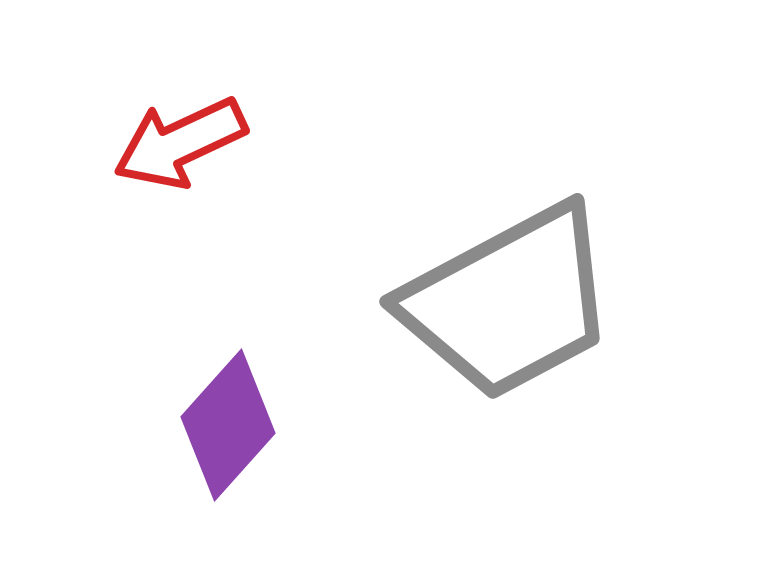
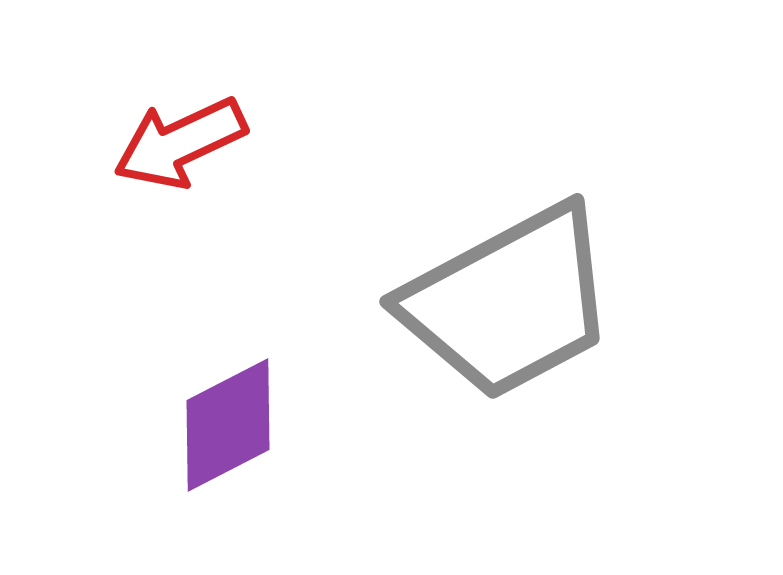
purple diamond: rotated 21 degrees clockwise
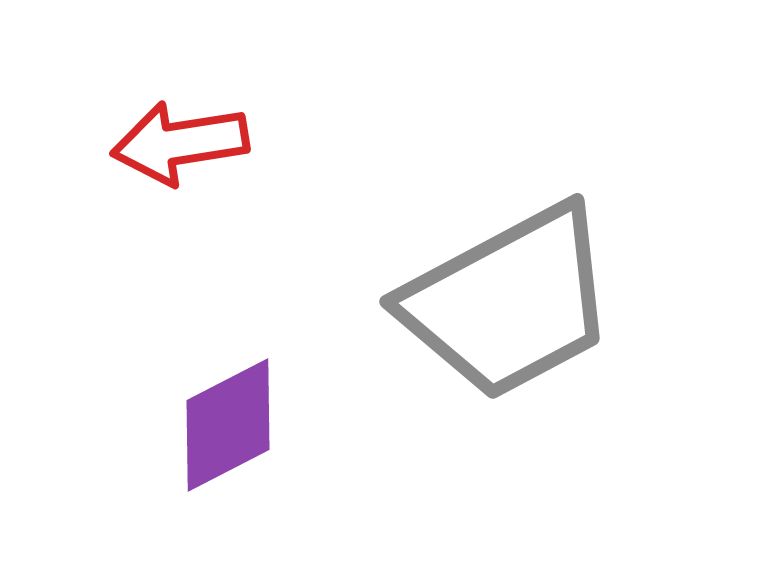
red arrow: rotated 16 degrees clockwise
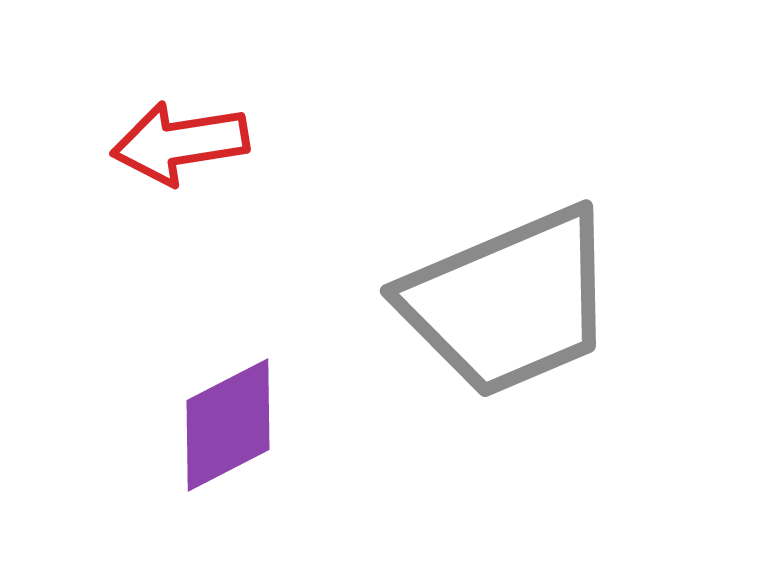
gray trapezoid: rotated 5 degrees clockwise
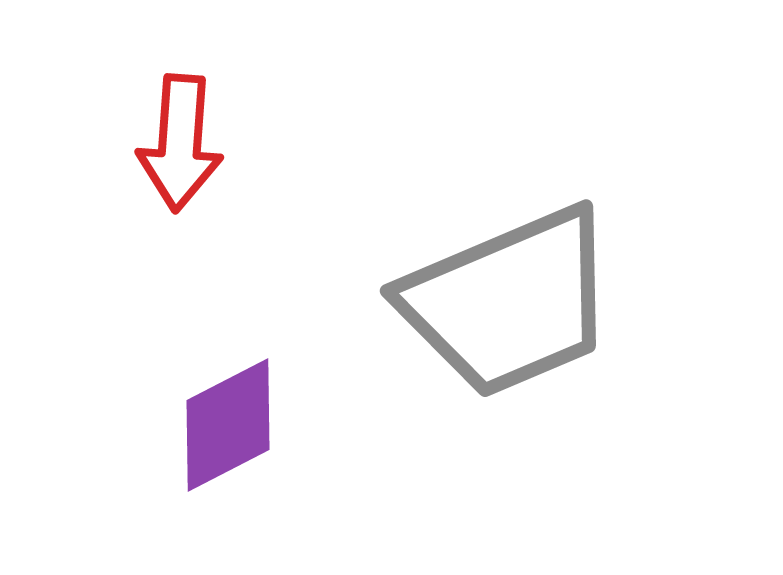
red arrow: rotated 77 degrees counterclockwise
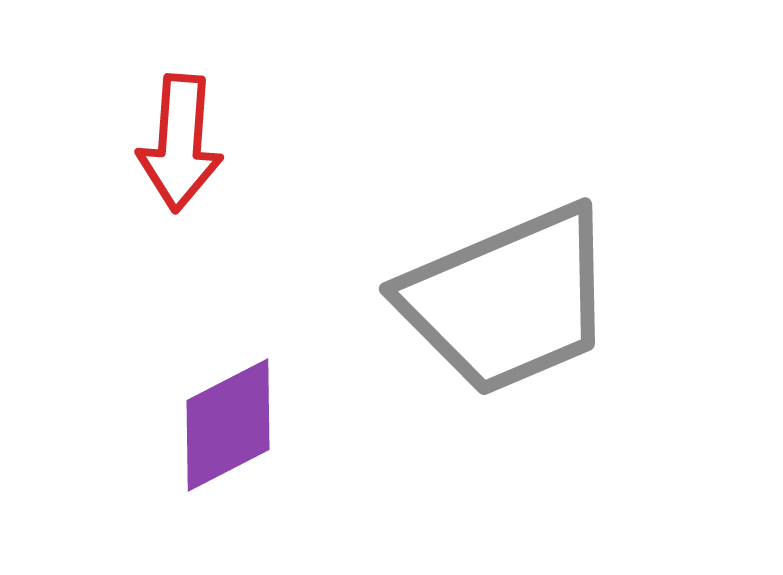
gray trapezoid: moved 1 px left, 2 px up
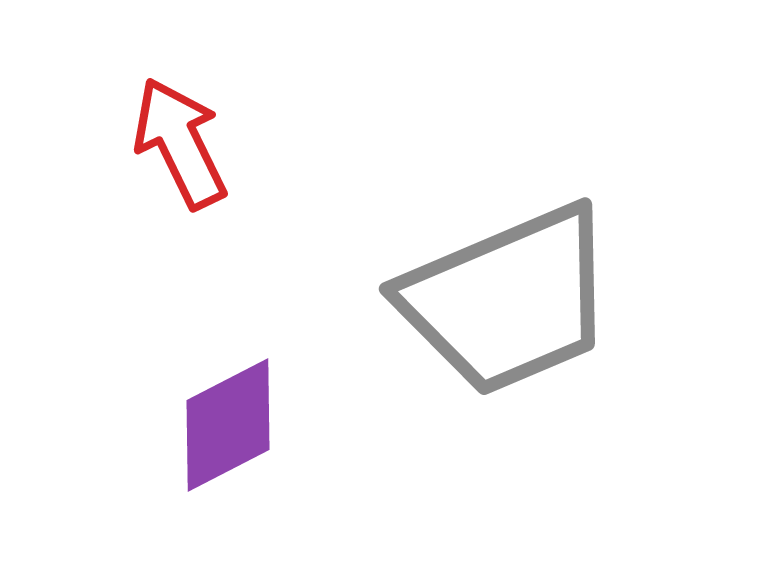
red arrow: rotated 150 degrees clockwise
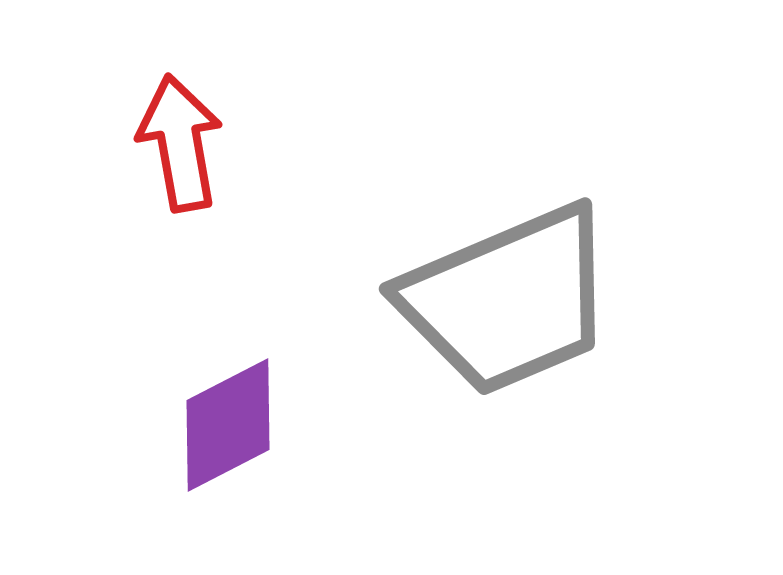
red arrow: rotated 16 degrees clockwise
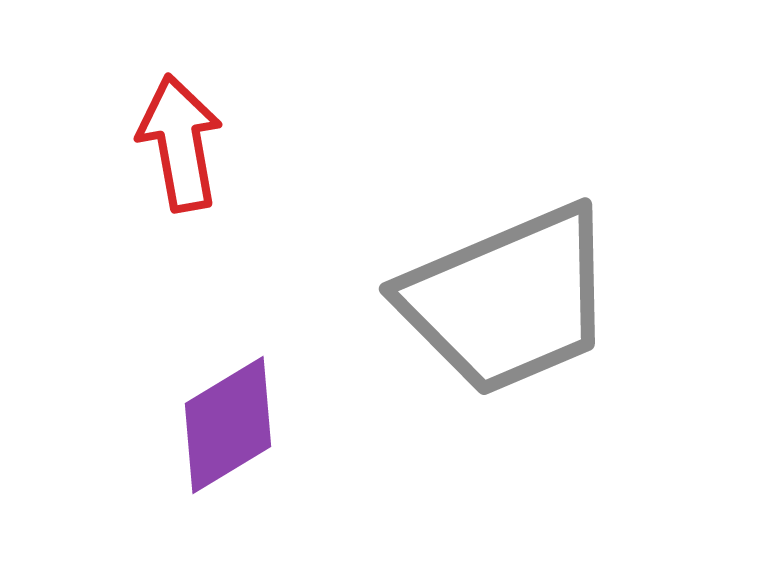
purple diamond: rotated 4 degrees counterclockwise
